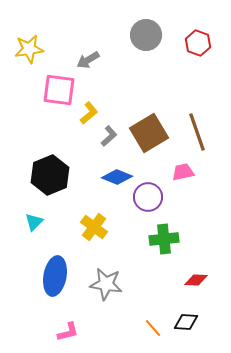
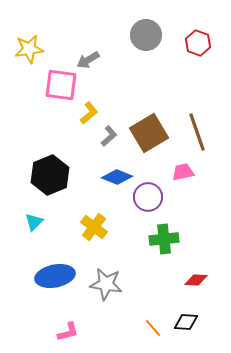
pink square: moved 2 px right, 5 px up
blue ellipse: rotated 69 degrees clockwise
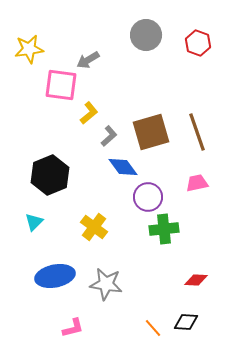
brown square: moved 2 px right, 1 px up; rotated 15 degrees clockwise
pink trapezoid: moved 14 px right, 11 px down
blue diamond: moved 6 px right, 10 px up; rotated 32 degrees clockwise
green cross: moved 10 px up
pink L-shape: moved 5 px right, 4 px up
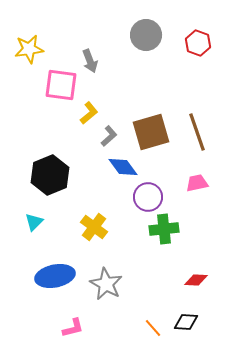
gray arrow: moved 2 px right, 1 px down; rotated 80 degrees counterclockwise
gray star: rotated 20 degrees clockwise
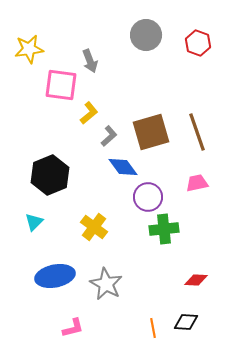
orange line: rotated 30 degrees clockwise
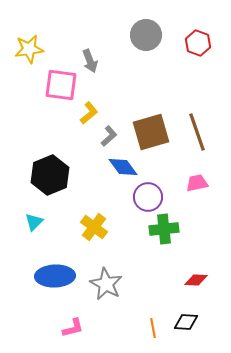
blue ellipse: rotated 9 degrees clockwise
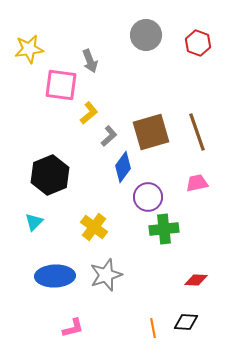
blue diamond: rotated 72 degrees clockwise
gray star: moved 9 px up; rotated 24 degrees clockwise
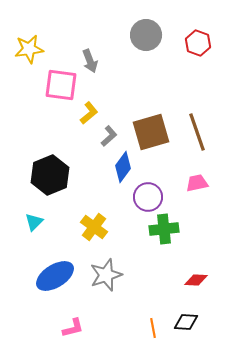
blue ellipse: rotated 30 degrees counterclockwise
